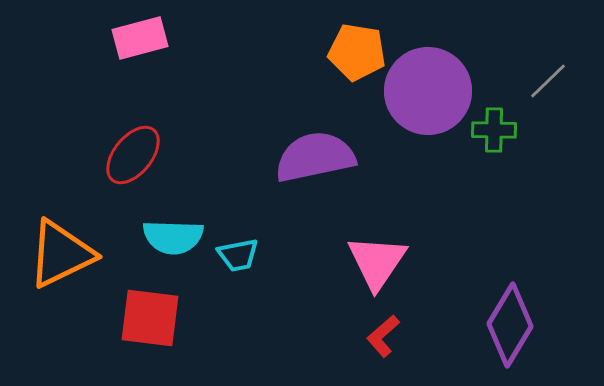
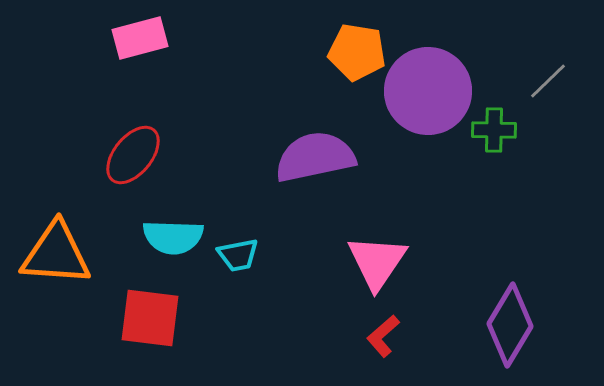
orange triangle: moved 5 px left; rotated 30 degrees clockwise
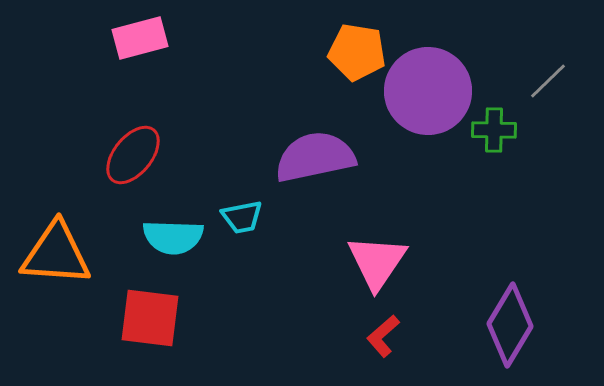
cyan trapezoid: moved 4 px right, 38 px up
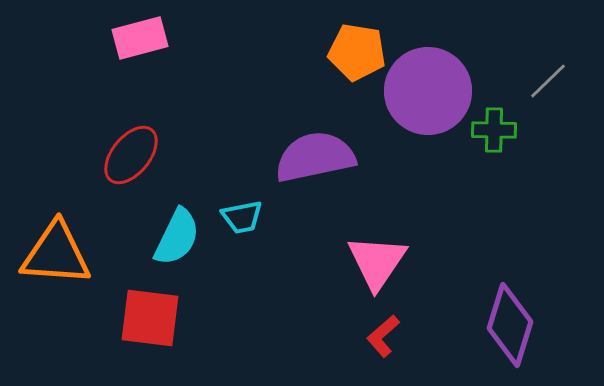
red ellipse: moved 2 px left
cyan semicircle: moved 4 px right; rotated 66 degrees counterclockwise
purple diamond: rotated 14 degrees counterclockwise
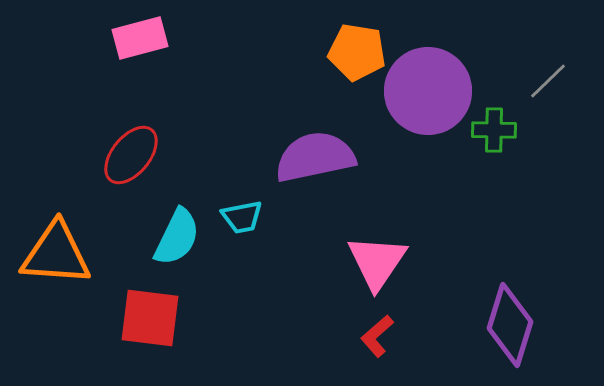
red L-shape: moved 6 px left
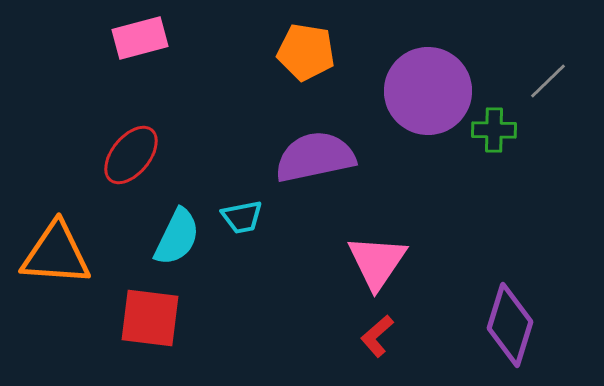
orange pentagon: moved 51 px left
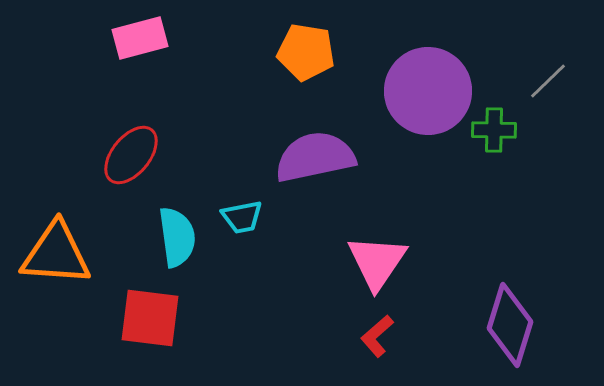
cyan semicircle: rotated 34 degrees counterclockwise
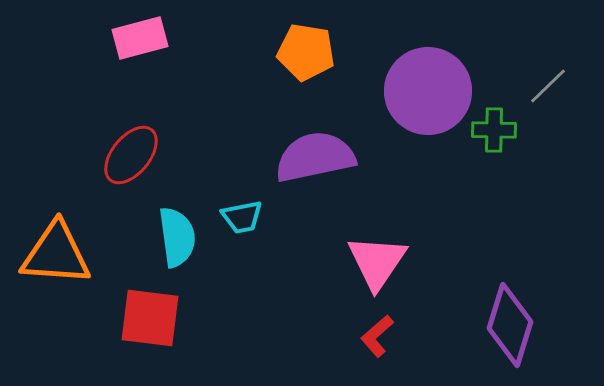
gray line: moved 5 px down
